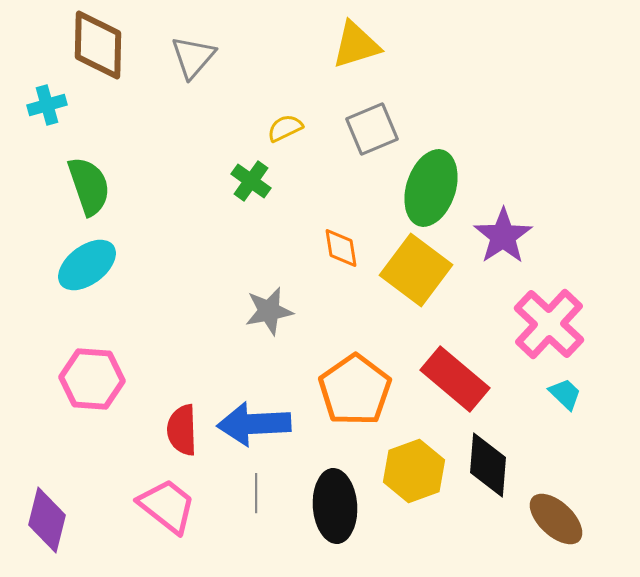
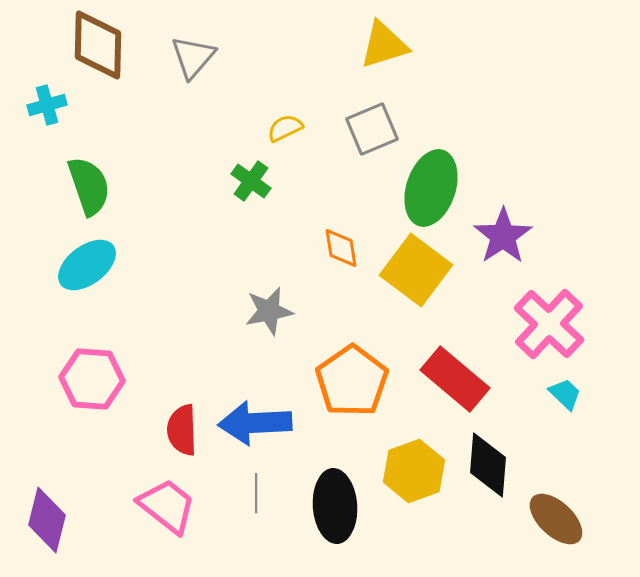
yellow triangle: moved 28 px right
orange pentagon: moved 3 px left, 9 px up
blue arrow: moved 1 px right, 1 px up
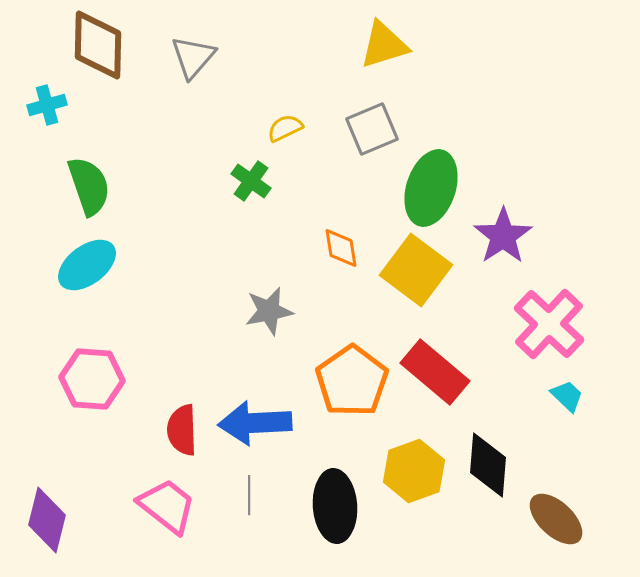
red rectangle: moved 20 px left, 7 px up
cyan trapezoid: moved 2 px right, 2 px down
gray line: moved 7 px left, 2 px down
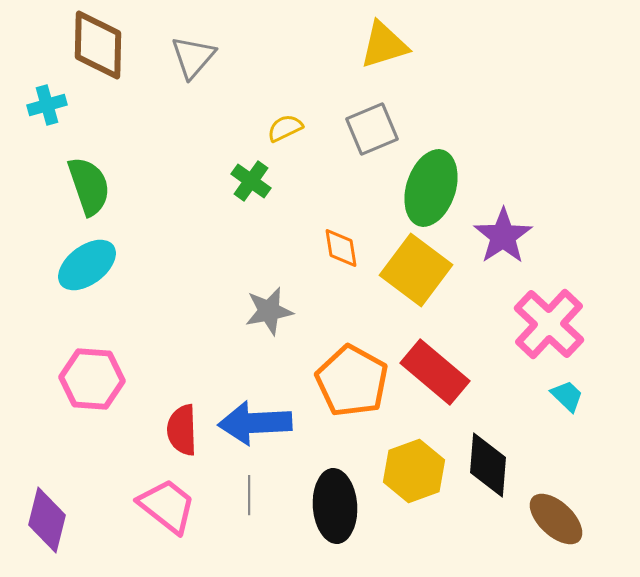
orange pentagon: rotated 8 degrees counterclockwise
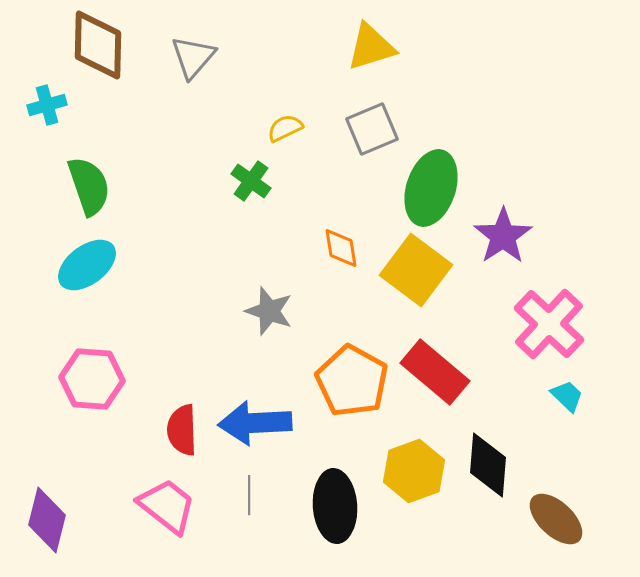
yellow triangle: moved 13 px left, 2 px down
gray star: rotated 30 degrees clockwise
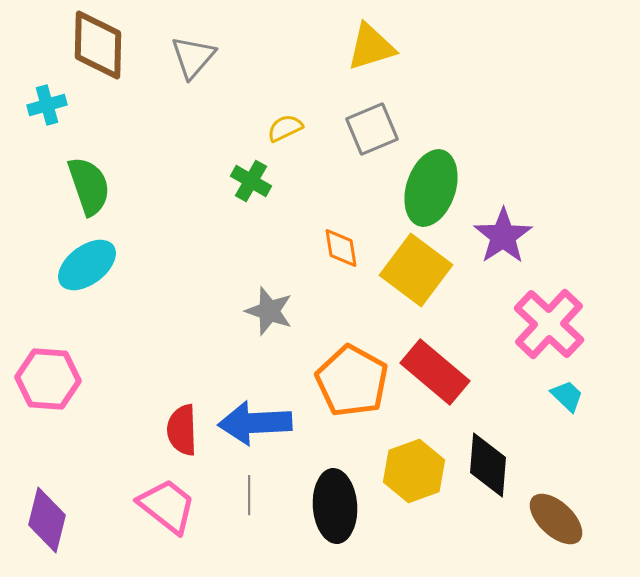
green cross: rotated 6 degrees counterclockwise
pink hexagon: moved 44 px left
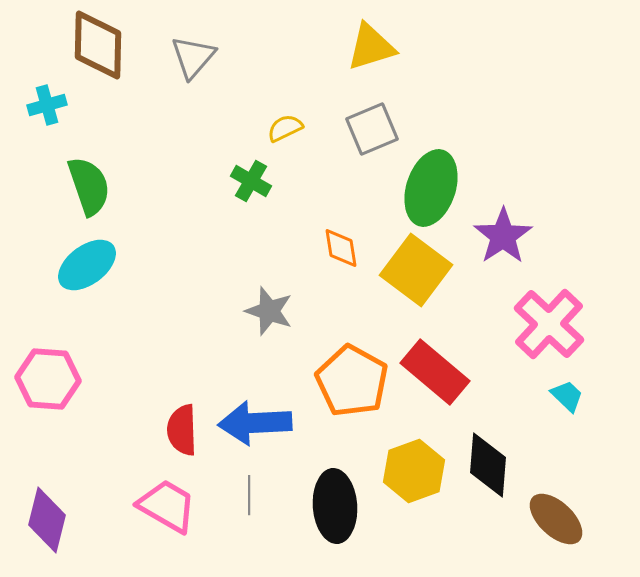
pink trapezoid: rotated 8 degrees counterclockwise
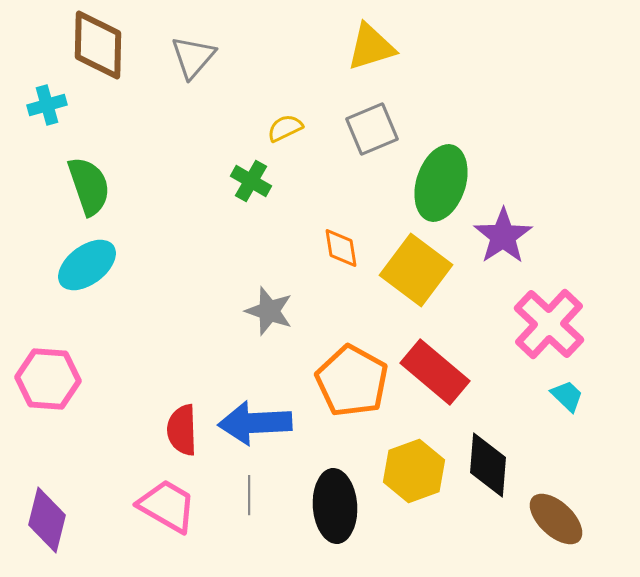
green ellipse: moved 10 px right, 5 px up
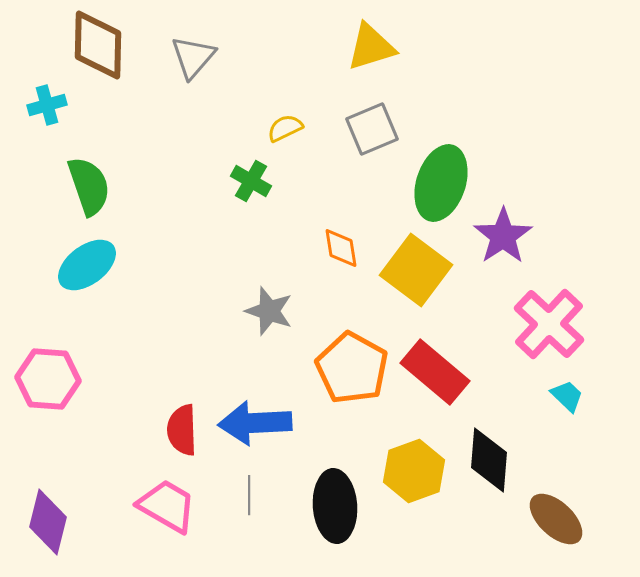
orange pentagon: moved 13 px up
black diamond: moved 1 px right, 5 px up
purple diamond: moved 1 px right, 2 px down
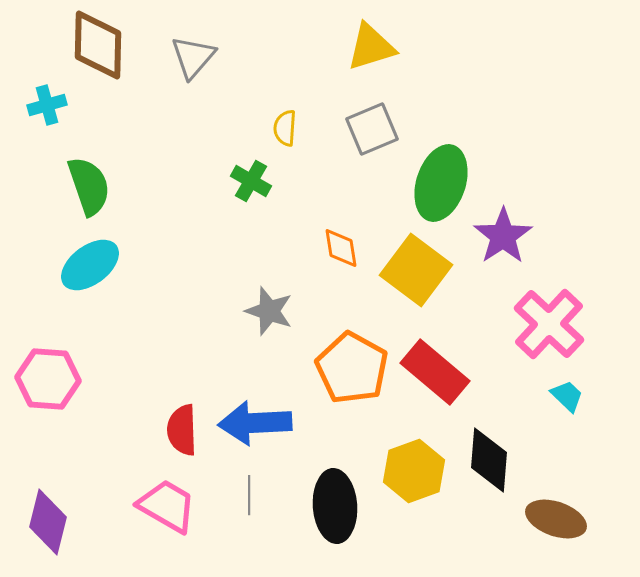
yellow semicircle: rotated 60 degrees counterclockwise
cyan ellipse: moved 3 px right
brown ellipse: rotated 24 degrees counterclockwise
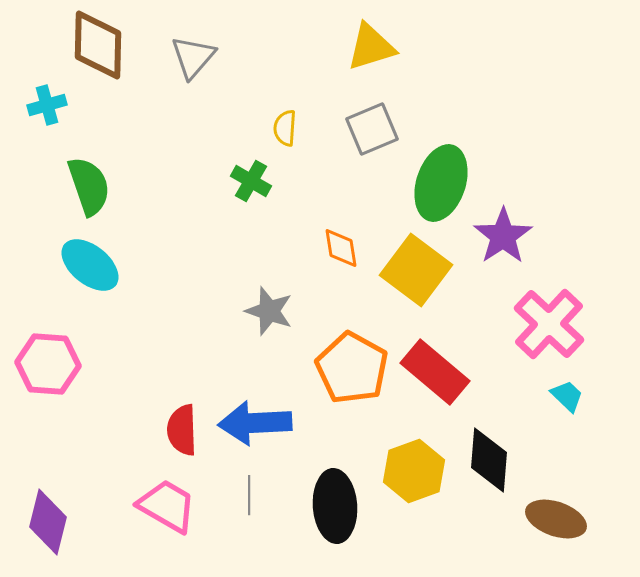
cyan ellipse: rotated 76 degrees clockwise
pink hexagon: moved 15 px up
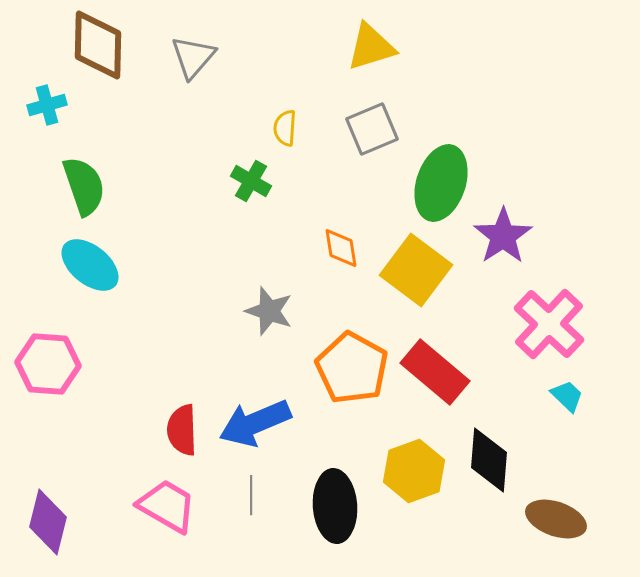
green semicircle: moved 5 px left
blue arrow: rotated 20 degrees counterclockwise
gray line: moved 2 px right
